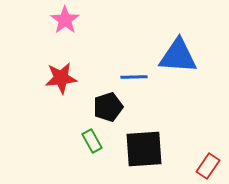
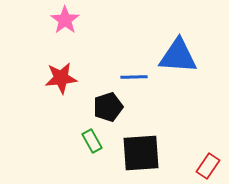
black square: moved 3 px left, 4 px down
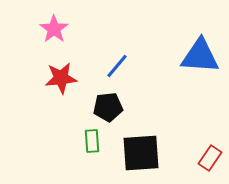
pink star: moved 11 px left, 9 px down
blue triangle: moved 22 px right
blue line: moved 17 px left, 11 px up; rotated 48 degrees counterclockwise
black pentagon: rotated 12 degrees clockwise
green rectangle: rotated 25 degrees clockwise
red rectangle: moved 2 px right, 8 px up
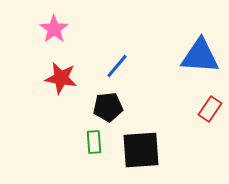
red star: rotated 16 degrees clockwise
green rectangle: moved 2 px right, 1 px down
black square: moved 3 px up
red rectangle: moved 49 px up
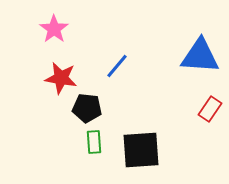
black pentagon: moved 21 px left, 1 px down; rotated 12 degrees clockwise
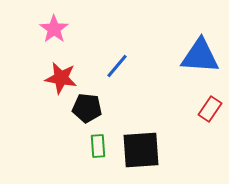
green rectangle: moved 4 px right, 4 px down
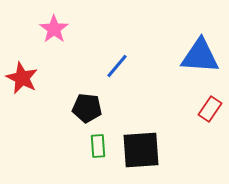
red star: moved 39 px left; rotated 16 degrees clockwise
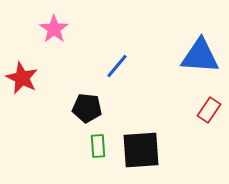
red rectangle: moved 1 px left, 1 px down
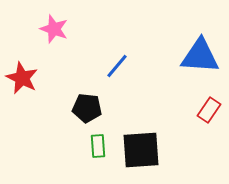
pink star: rotated 16 degrees counterclockwise
